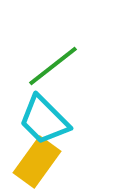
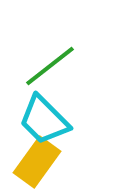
green line: moved 3 px left
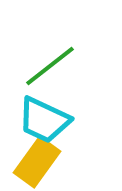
cyan trapezoid: rotated 20 degrees counterclockwise
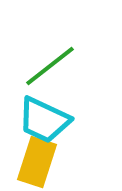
yellow rectangle: rotated 18 degrees counterclockwise
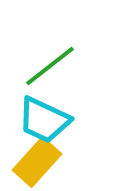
yellow rectangle: rotated 24 degrees clockwise
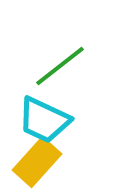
green line: moved 10 px right
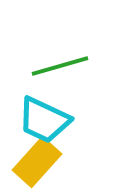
green line: rotated 22 degrees clockwise
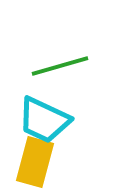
yellow rectangle: moved 2 px left; rotated 27 degrees counterclockwise
